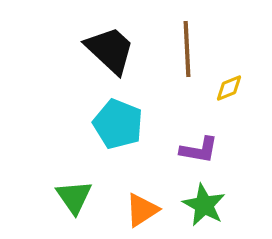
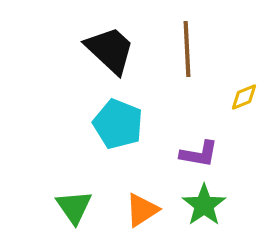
yellow diamond: moved 15 px right, 9 px down
purple L-shape: moved 4 px down
green triangle: moved 10 px down
green star: rotated 9 degrees clockwise
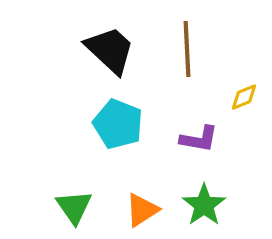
purple L-shape: moved 15 px up
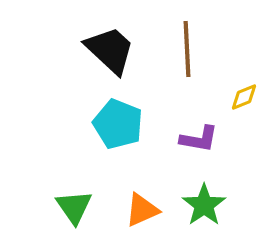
orange triangle: rotated 9 degrees clockwise
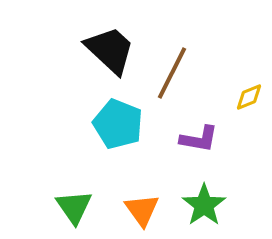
brown line: moved 15 px left, 24 px down; rotated 30 degrees clockwise
yellow diamond: moved 5 px right
orange triangle: rotated 42 degrees counterclockwise
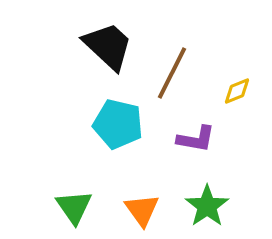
black trapezoid: moved 2 px left, 4 px up
yellow diamond: moved 12 px left, 6 px up
cyan pentagon: rotated 9 degrees counterclockwise
purple L-shape: moved 3 px left
green star: moved 3 px right, 1 px down
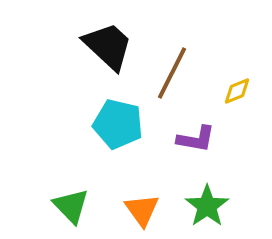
green triangle: moved 3 px left, 1 px up; rotated 9 degrees counterclockwise
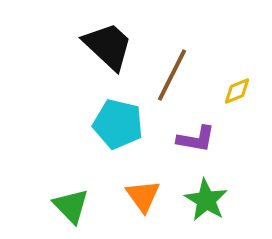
brown line: moved 2 px down
green star: moved 1 px left, 6 px up; rotated 6 degrees counterclockwise
orange triangle: moved 1 px right, 14 px up
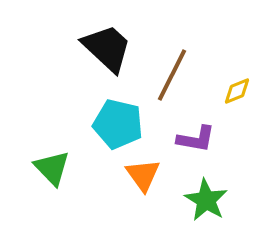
black trapezoid: moved 1 px left, 2 px down
orange triangle: moved 21 px up
green triangle: moved 19 px left, 38 px up
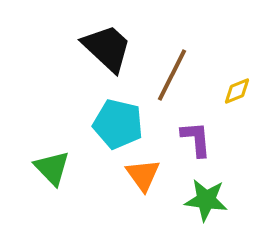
purple L-shape: rotated 105 degrees counterclockwise
green star: rotated 24 degrees counterclockwise
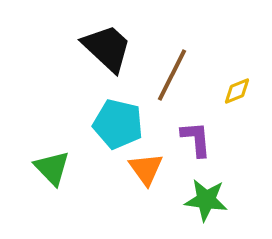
orange triangle: moved 3 px right, 6 px up
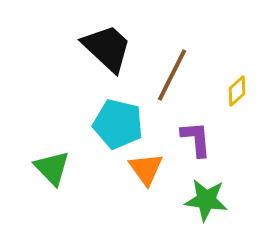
yellow diamond: rotated 20 degrees counterclockwise
